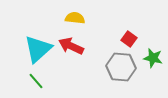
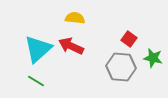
green line: rotated 18 degrees counterclockwise
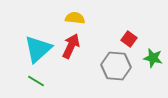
red arrow: rotated 90 degrees clockwise
gray hexagon: moved 5 px left, 1 px up
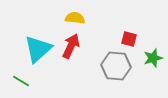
red square: rotated 21 degrees counterclockwise
green star: rotated 30 degrees counterclockwise
green line: moved 15 px left
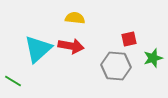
red square: rotated 28 degrees counterclockwise
red arrow: rotated 75 degrees clockwise
green line: moved 8 px left
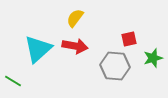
yellow semicircle: rotated 60 degrees counterclockwise
red arrow: moved 4 px right
gray hexagon: moved 1 px left
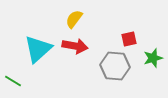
yellow semicircle: moved 1 px left, 1 px down
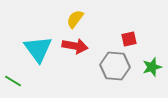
yellow semicircle: moved 1 px right
cyan triangle: rotated 24 degrees counterclockwise
green star: moved 1 px left, 9 px down
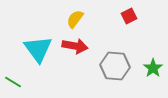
red square: moved 23 px up; rotated 14 degrees counterclockwise
green star: moved 1 px right, 1 px down; rotated 18 degrees counterclockwise
green line: moved 1 px down
